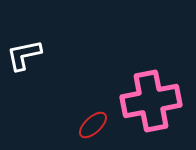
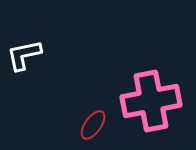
red ellipse: rotated 12 degrees counterclockwise
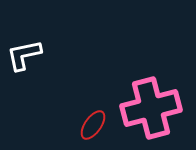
pink cross: moved 7 px down; rotated 4 degrees counterclockwise
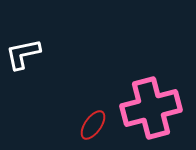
white L-shape: moved 1 px left, 1 px up
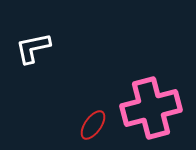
white L-shape: moved 10 px right, 6 px up
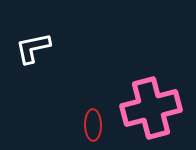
red ellipse: rotated 36 degrees counterclockwise
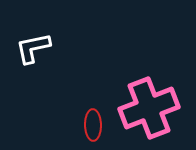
pink cross: moved 2 px left; rotated 6 degrees counterclockwise
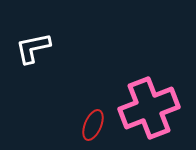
red ellipse: rotated 24 degrees clockwise
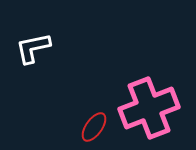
red ellipse: moved 1 px right, 2 px down; rotated 12 degrees clockwise
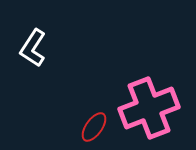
white L-shape: rotated 45 degrees counterclockwise
